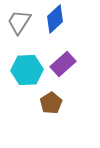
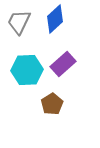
gray trapezoid: rotated 8 degrees counterclockwise
brown pentagon: moved 1 px right, 1 px down
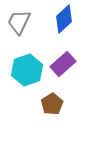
blue diamond: moved 9 px right
cyan hexagon: rotated 16 degrees counterclockwise
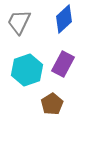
purple rectangle: rotated 20 degrees counterclockwise
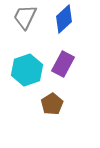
gray trapezoid: moved 6 px right, 5 px up
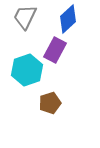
blue diamond: moved 4 px right
purple rectangle: moved 8 px left, 14 px up
brown pentagon: moved 2 px left, 1 px up; rotated 15 degrees clockwise
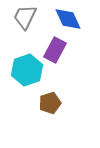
blue diamond: rotated 72 degrees counterclockwise
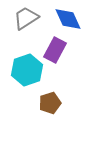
gray trapezoid: moved 1 px right, 1 px down; rotated 32 degrees clockwise
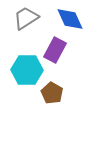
blue diamond: moved 2 px right
cyan hexagon: rotated 20 degrees clockwise
brown pentagon: moved 2 px right, 10 px up; rotated 25 degrees counterclockwise
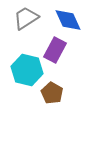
blue diamond: moved 2 px left, 1 px down
cyan hexagon: rotated 12 degrees clockwise
